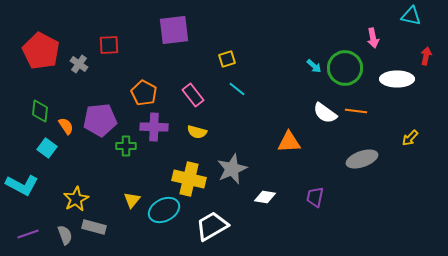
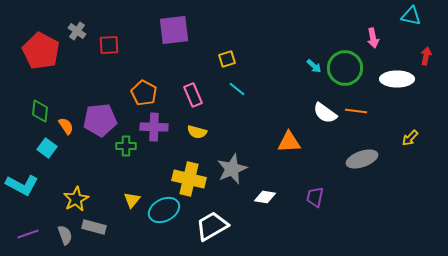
gray cross: moved 2 px left, 33 px up
pink rectangle: rotated 15 degrees clockwise
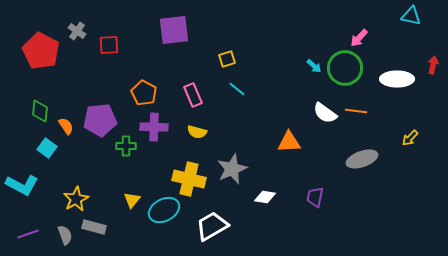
pink arrow: moved 14 px left; rotated 54 degrees clockwise
red arrow: moved 7 px right, 9 px down
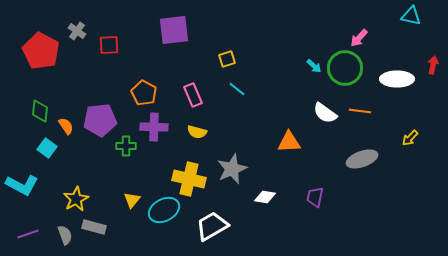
orange line: moved 4 px right
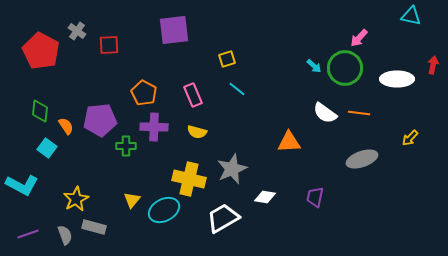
orange line: moved 1 px left, 2 px down
white trapezoid: moved 11 px right, 8 px up
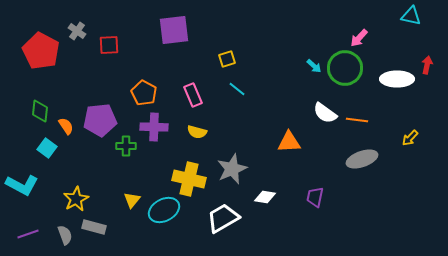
red arrow: moved 6 px left
orange line: moved 2 px left, 7 px down
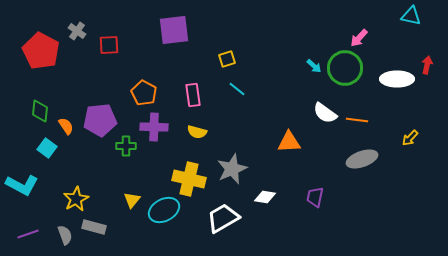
pink rectangle: rotated 15 degrees clockwise
